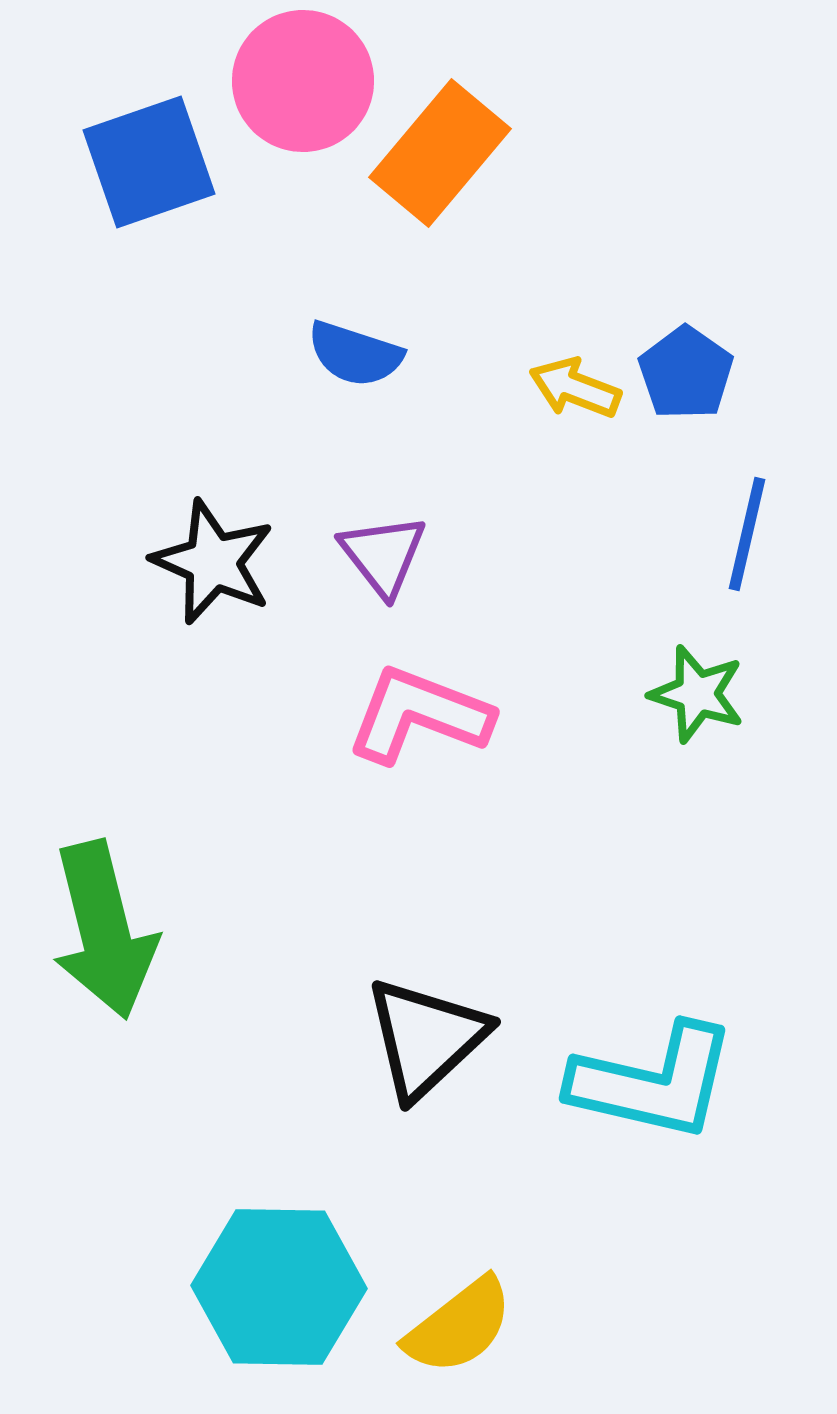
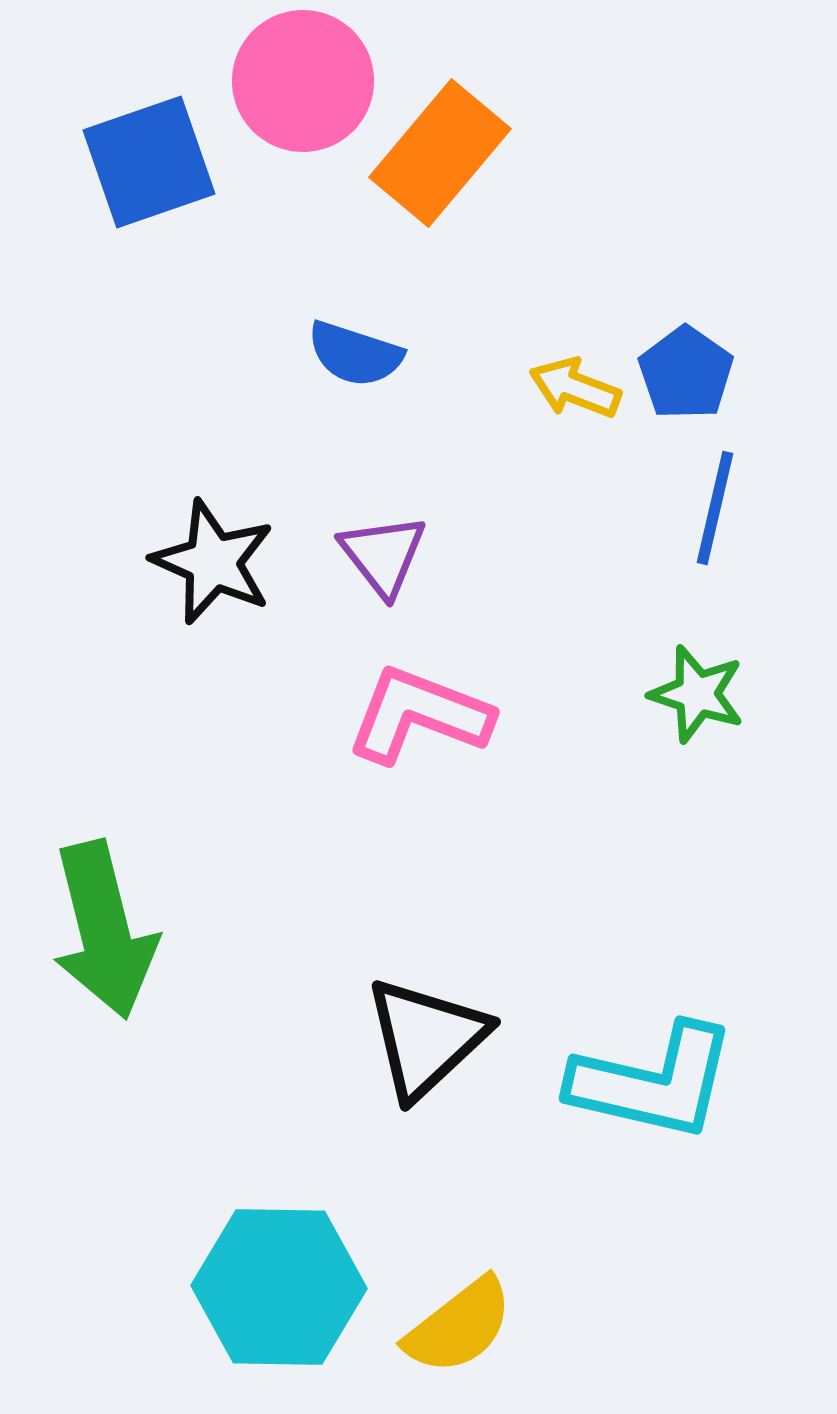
blue line: moved 32 px left, 26 px up
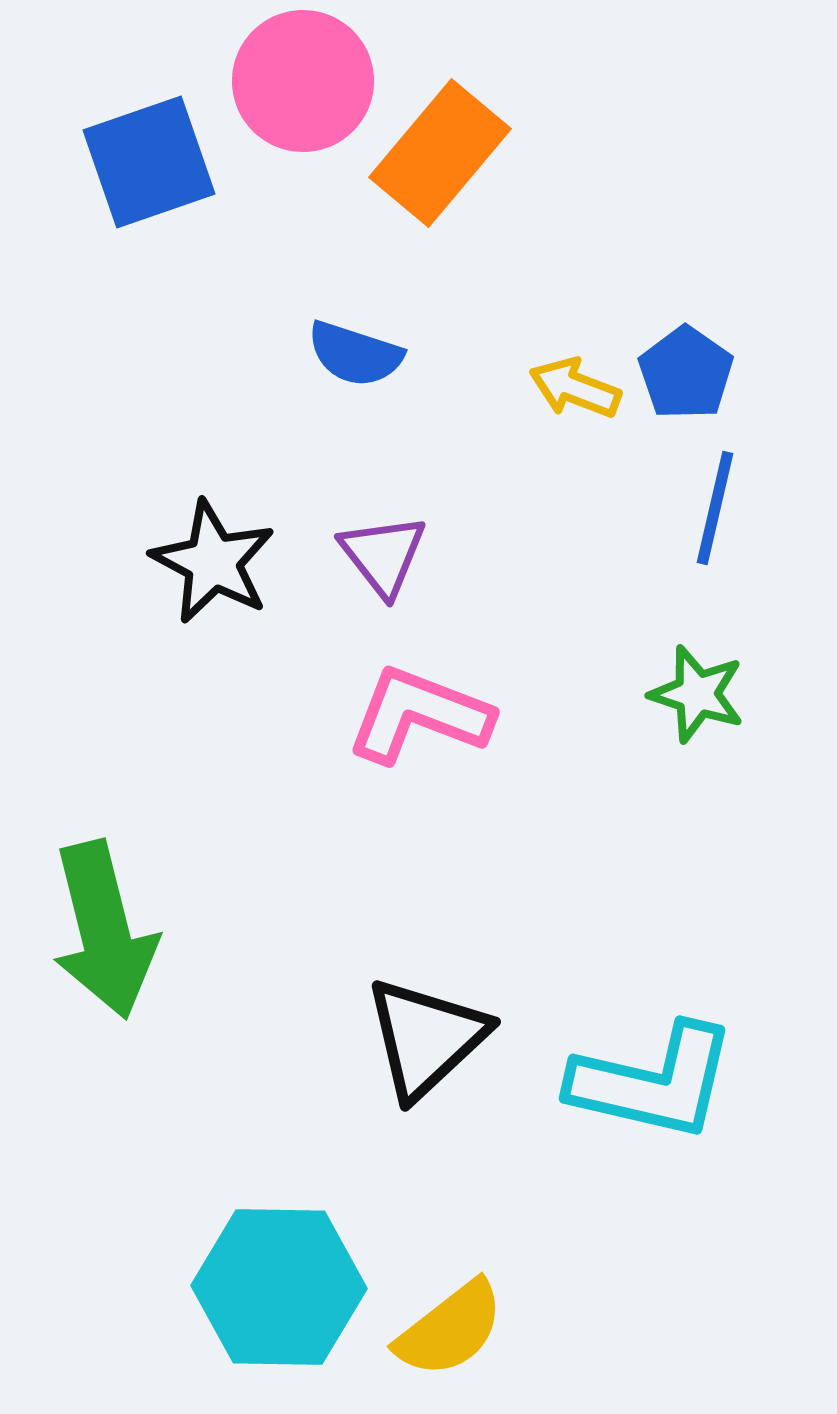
black star: rotated 4 degrees clockwise
yellow semicircle: moved 9 px left, 3 px down
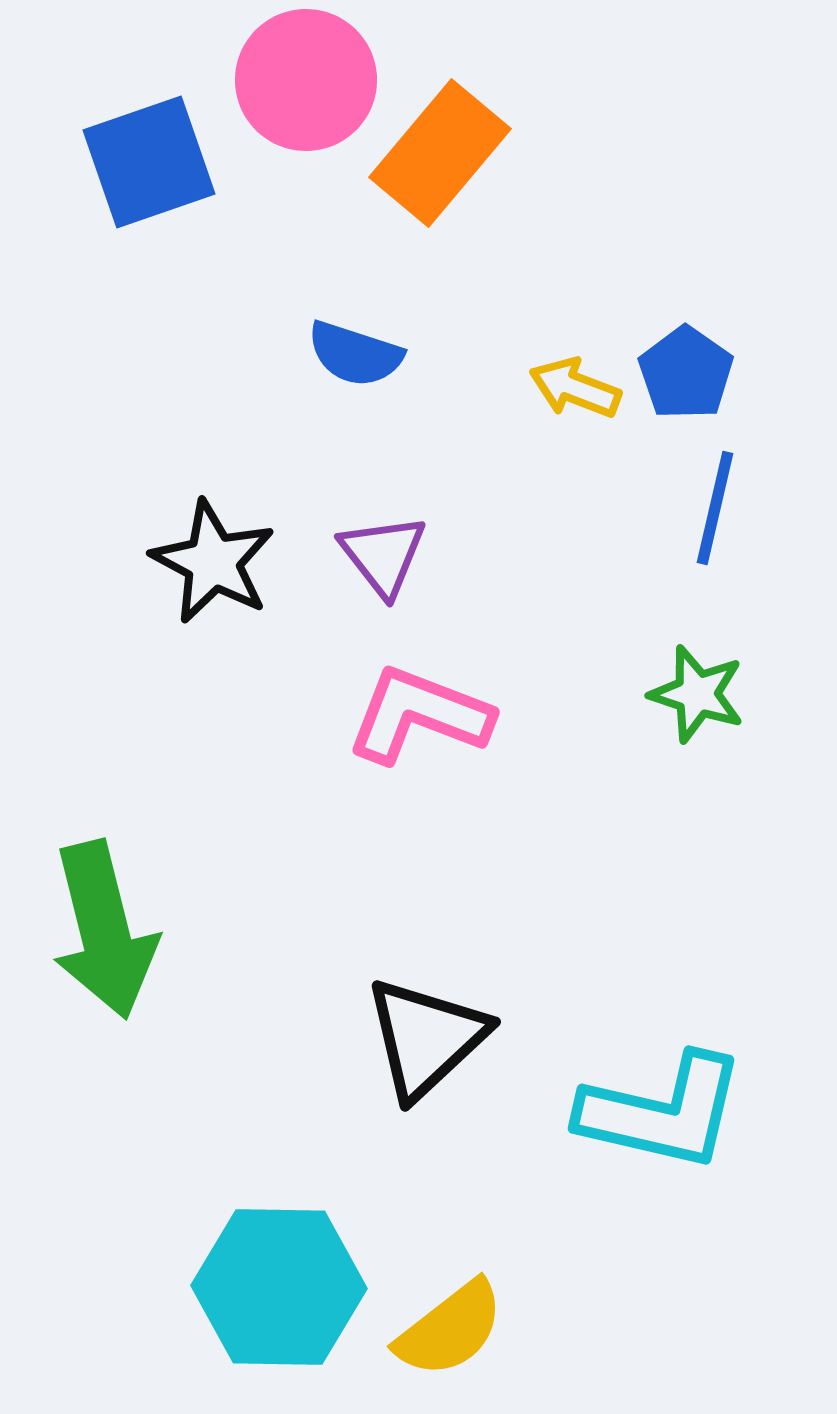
pink circle: moved 3 px right, 1 px up
cyan L-shape: moved 9 px right, 30 px down
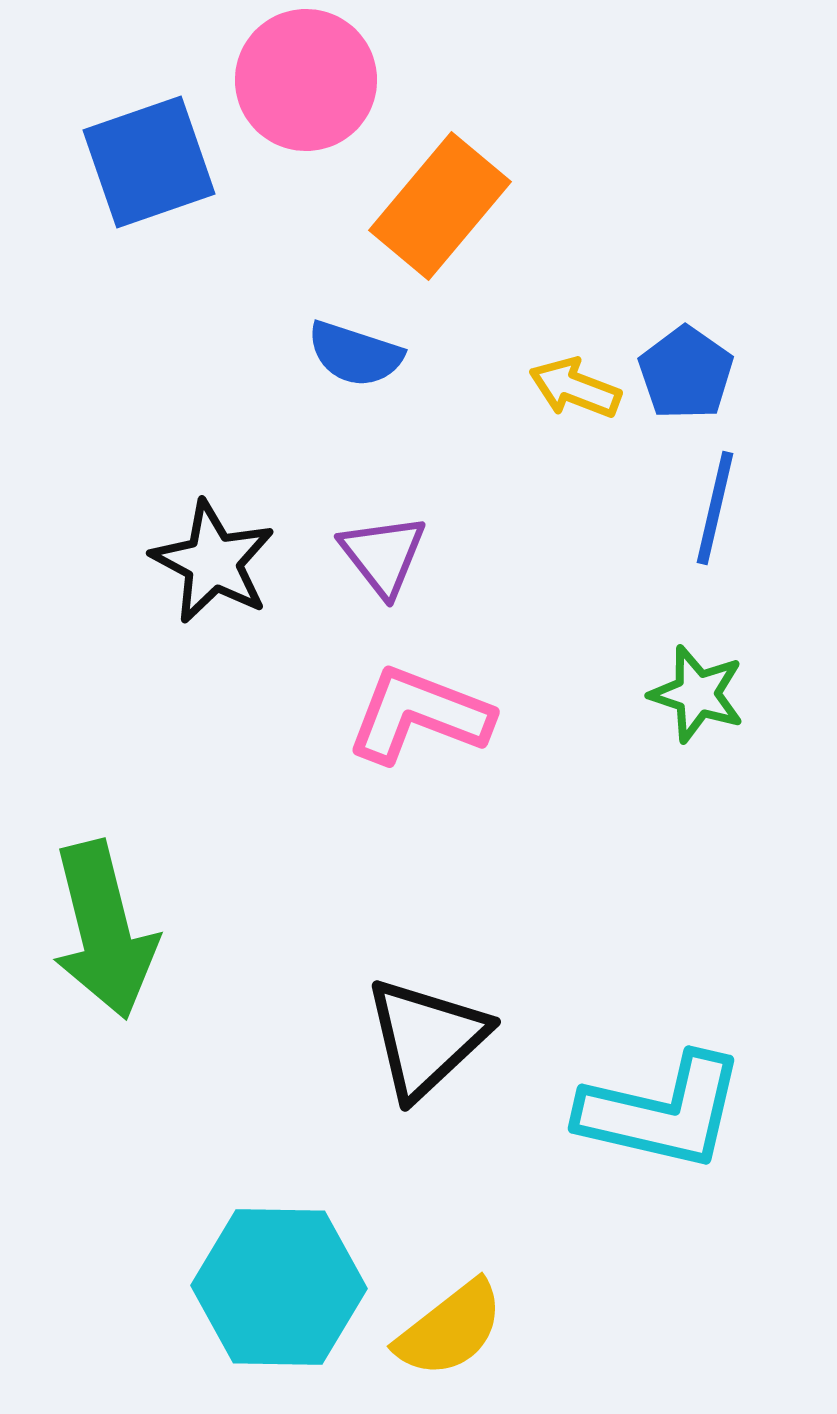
orange rectangle: moved 53 px down
